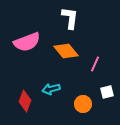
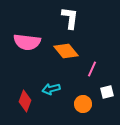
pink semicircle: rotated 28 degrees clockwise
pink line: moved 3 px left, 5 px down
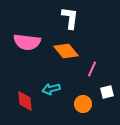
red diamond: rotated 25 degrees counterclockwise
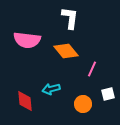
pink semicircle: moved 2 px up
white square: moved 1 px right, 2 px down
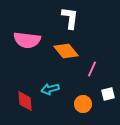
cyan arrow: moved 1 px left
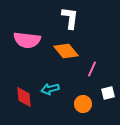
white square: moved 1 px up
red diamond: moved 1 px left, 4 px up
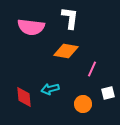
pink semicircle: moved 4 px right, 13 px up
orange diamond: rotated 40 degrees counterclockwise
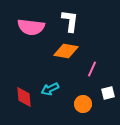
white L-shape: moved 3 px down
cyan arrow: rotated 12 degrees counterclockwise
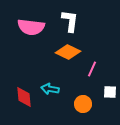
orange diamond: moved 2 px right, 1 px down; rotated 15 degrees clockwise
cyan arrow: rotated 36 degrees clockwise
white square: moved 2 px right, 1 px up; rotated 16 degrees clockwise
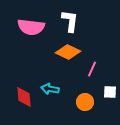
orange circle: moved 2 px right, 2 px up
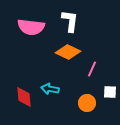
orange circle: moved 2 px right, 1 px down
